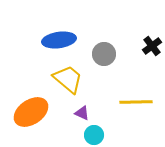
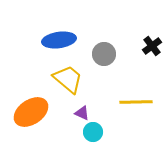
cyan circle: moved 1 px left, 3 px up
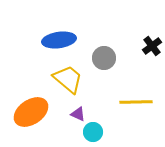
gray circle: moved 4 px down
purple triangle: moved 4 px left, 1 px down
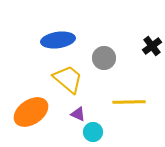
blue ellipse: moved 1 px left
yellow line: moved 7 px left
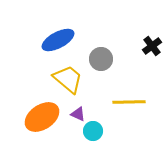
blue ellipse: rotated 20 degrees counterclockwise
gray circle: moved 3 px left, 1 px down
orange ellipse: moved 11 px right, 5 px down
cyan circle: moved 1 px up
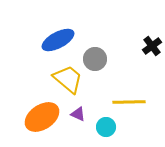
gray circle: moved 6 px left
cyan circle: moved 13 px right, 4 px up
